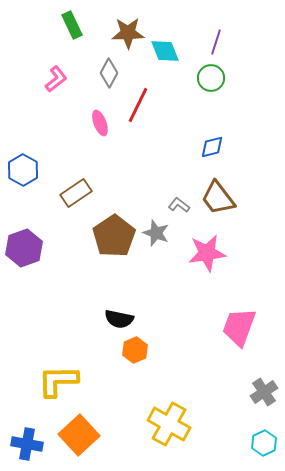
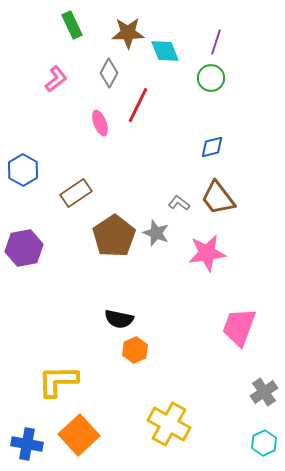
gray L-shape: moved 2 px up
purple hexagon: rotated 9 degrees clockwise
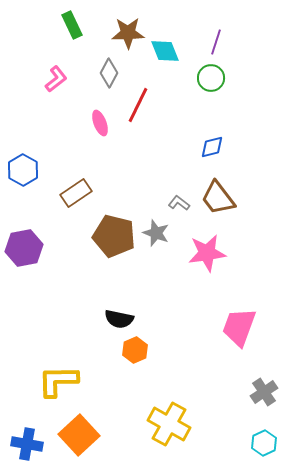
brown pentagon: rotated 24 degrees counterclockwise
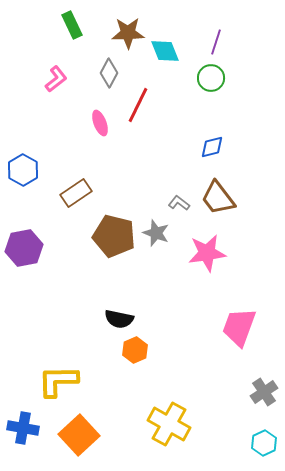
blue cross: moved 4 px left, 16 px up
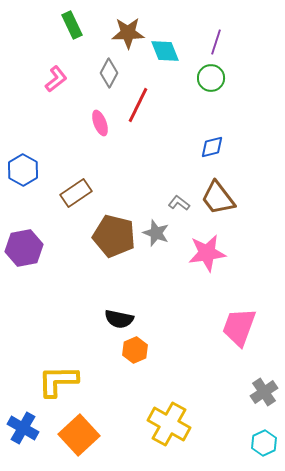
blue cross: rotated 20 degrees clockwise
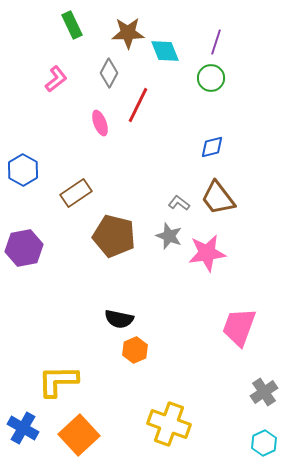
gray star: moved 13 px right, 3 px down
yellow cross: rotated 9 degrees counterclockwise
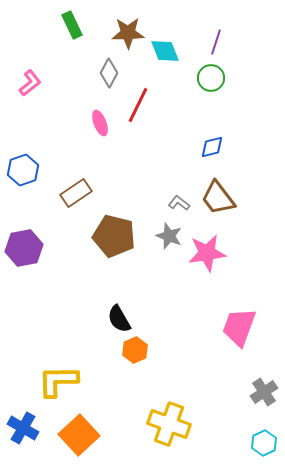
pink L-shape: moved 26 px left, 4 px down
blue hexagon: rotated 12 degrees clockwise
black semicircle: rotated 48 degrees clockwise
